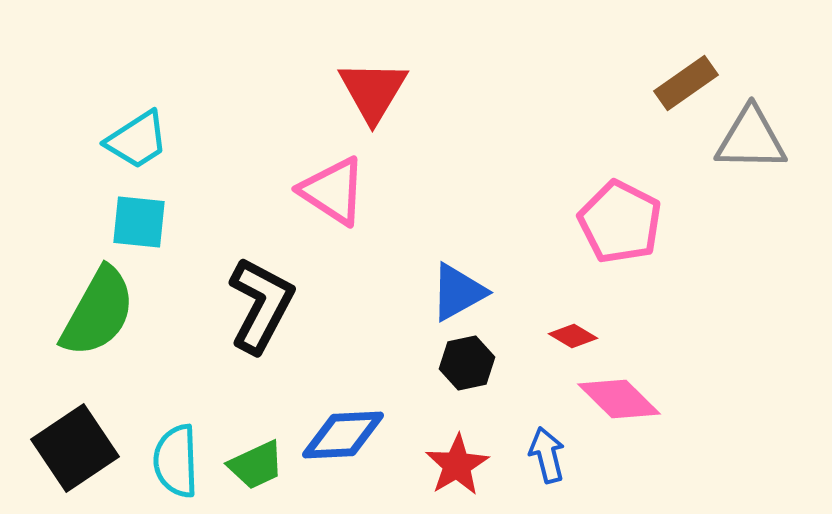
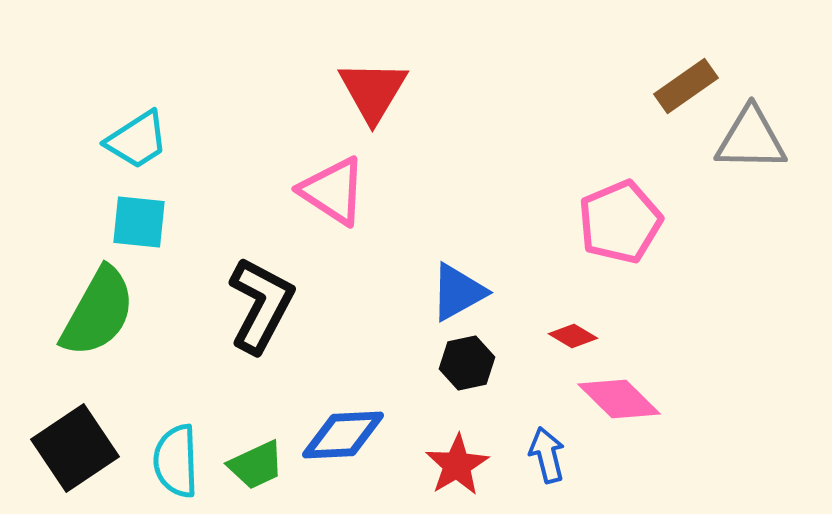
brown rectangle: moved 3 px down
pink pentagon: rotated 22 degrees clockwise
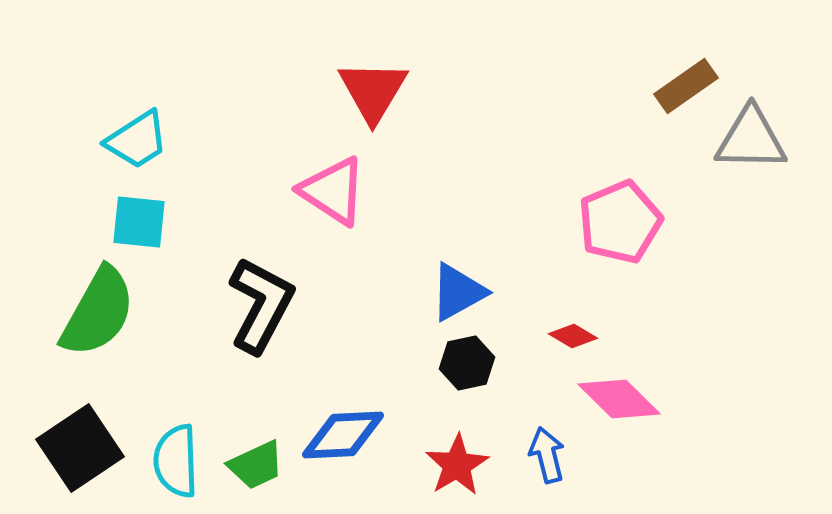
black square: moved 5 px right
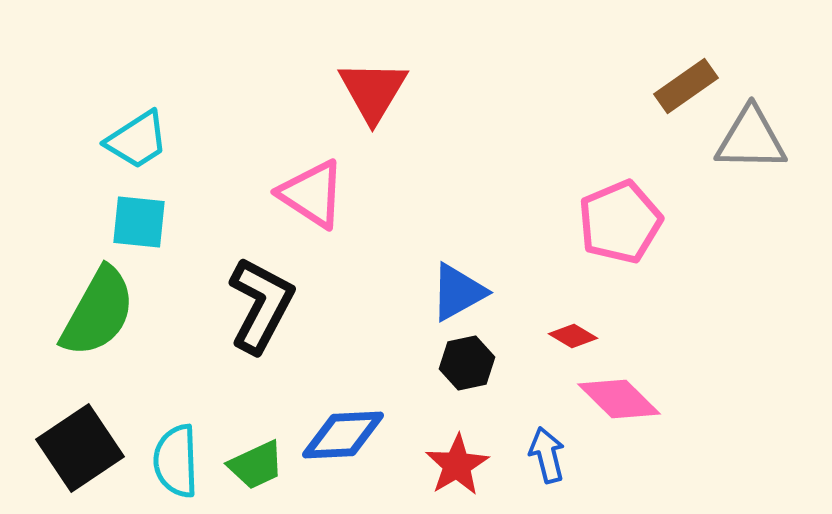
pink triangle: moved 21 px left, 3 px down
